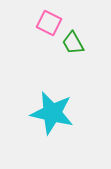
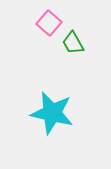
pink square: rotated 15 degrees clockwise
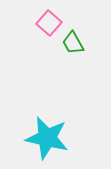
cyan star: moved 5 px left, 25 px down
